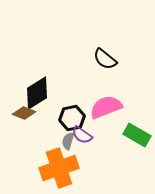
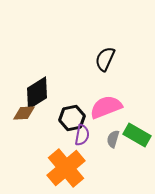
black semicircle: rotated 75 degrees clockwise
brown diamond: rotated 25 degrees counterclockwise
purple semicircle: rotated 115 degrees counterclockwise
gray semicircle: moved 45 px right, 2 px up
orange cross: moved 7 px right; rotated 21 degrees counterclockwise
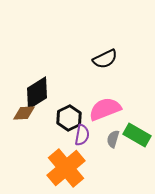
black semicircle: rotated 140 degrees counterclockwise
pink semicircle: moved 1 px left, 2 px down
black hexagon: moved 3 px left; rotated 15 degrees counterclockwise
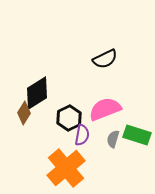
brown diamond: rotated 55 degrees counterclockwise
green rectangle: rotated 12 degrees counterclockwise
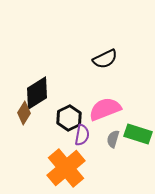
green rectangle: moved 1 px right, 1 px up
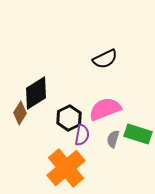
black diamond: moved 1 px left
brown diamond: moved 4 px left
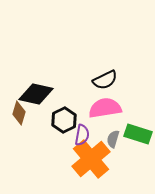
black semicircle: moved 21 px down
black diamond: moved 1 px down; rotated 44 degrees clockwise
pink semicircle: moved 1 px up; rotated 12 degrees clockwise
brown diamond: moved 1 px left; rotated 15 degrees counterclockwise
black hexagon: moved 5 px left, 2 px down
orange cross: moved 25 px right, 9 px up
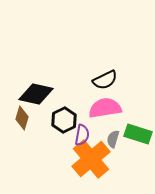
brown diamond: moved 3 px right, 5 px down
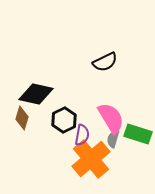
black semicircle: moved 18 px up
pink semicircle: moved 6 px right, 10 px down; rotated 68 degrees clockwise
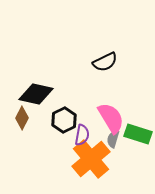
brown diamond: rotated 10 degrees clockwise
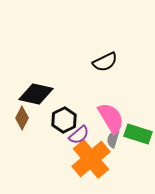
purple semicircle: moved 3 px left; rotated 40 degrees clockwise
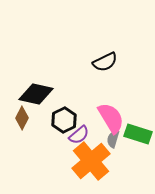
orange cross: moved 2 px down
